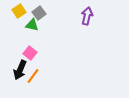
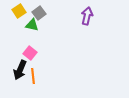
orange line: rotated 42 degrees counterclockwise
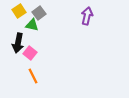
black arrow: moved 2 px left, 27 px up; rotated 12 degrees counterclockwise
orange line: rotated 21 degrees counterclockwise
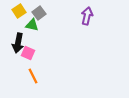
pink square: moved 2 px left; rotated 16 degrees counterclockwise
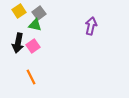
purple arrow: moved 4 px right, 10 px down
green triangle: moved 3 px right
pink square: moved 5 px right, 7 px up; rotated 32 degrees clockwise
orange line: moved 2 px left, 1 px down
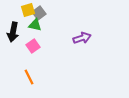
yellow square: moved 9 px right, 1 px up; rotated 16 degrees clockwise
purple arrow: moved 9 px left, 12 px down; rotated 60 degrees clockwise
black arrow: moved 5 px left, 11 px up
orange line: moved 2 px left
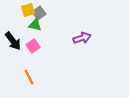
black arrow: moved 9 px down; rotated 48 degrees counterclockwise
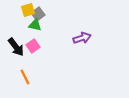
gray square: moved 1 px left, 1 px down
black arrow: moved 3 px right, 6 px down
orange line: moved 4 px left
